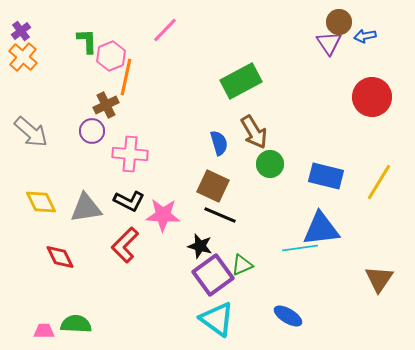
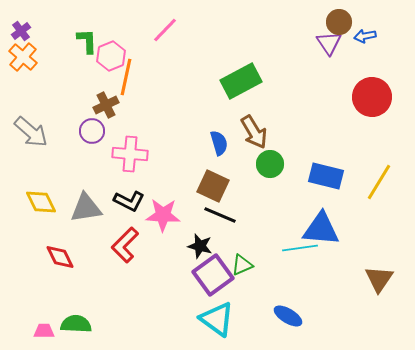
blue triangle: rotated 12 degrees clockwise
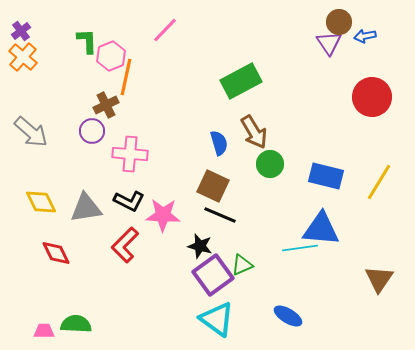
red diamond: moved 4 px left, 4 px up
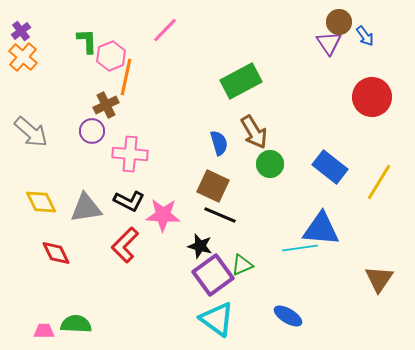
blue arrow: rotated 115 degrees counterclockwise
blue rectangle: moved 4 px right, 9 px up; rotated 24 degrees clockwise
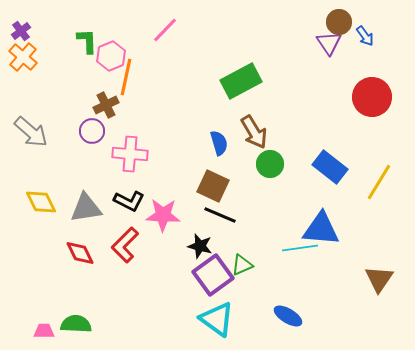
red diamond: moved 24 px right
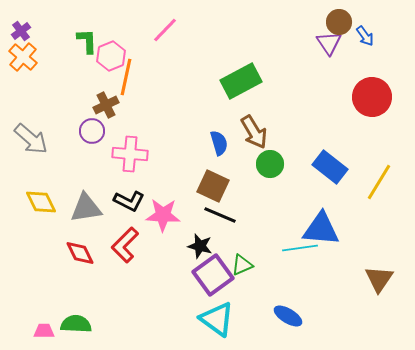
gray arrow: moved 7 px down
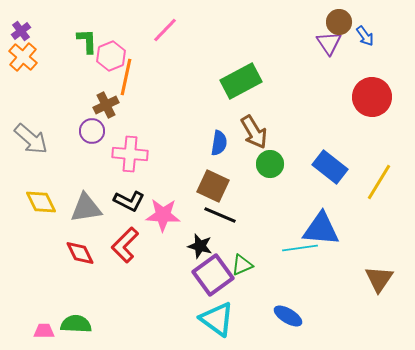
blue semicircle: rotated 25 degrees clockwise
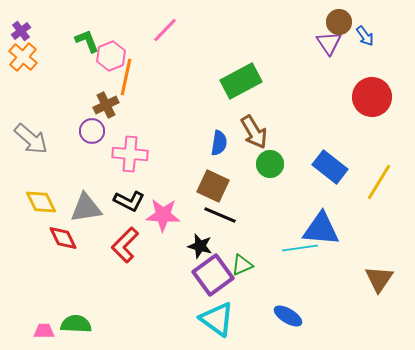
green L-shape: rotated 20 degrees counterclockwise
red diamond: moved 17 px left, 15 px up
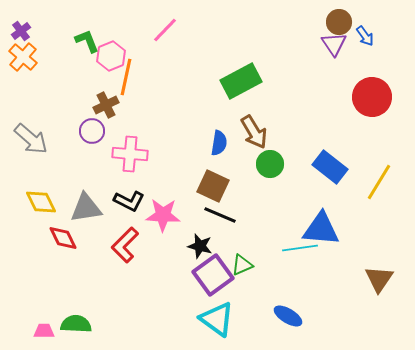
purple triangle: moved 5 px right, 1 px down
